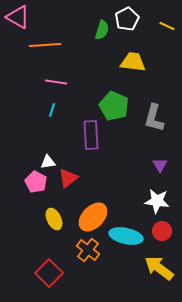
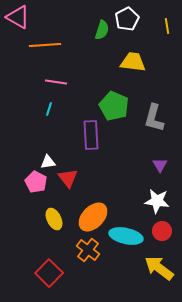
yellow line: rotated 56 degrees clockwise
cyan line: moved 3 px left, 1 px up
red triangle: rotated 30 degrees counterclockwise
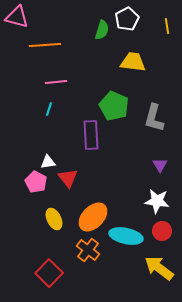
pink triangle: moved 1 px left; rotated 15 degrees counterclockwise
pink line: rotated 15 degrees counterclockwise
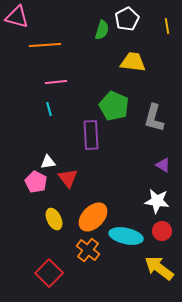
cyan line: rotated 32 degrees counterclockwise
purple triangle: moved 3 px right; rotated 28 degrees counterclockwise
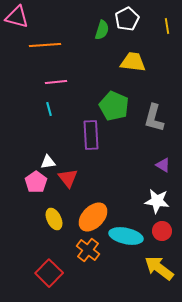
pink pentagon: rotated 10 degrees clockwise
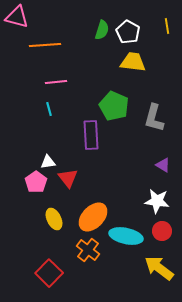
white pentagon: moved 1 px right, 13 px down; rotated 15 degrees counterclockwise
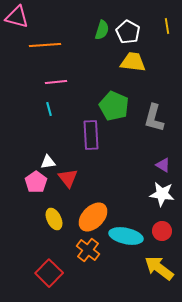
white star: moved 5 px right, 7 px up
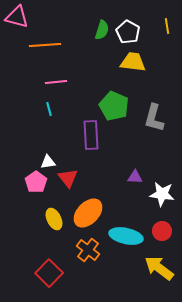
purple triangle: moved 28 px left, 12 px down; rotated 28 degrees counterclockwise
orange ellipse: moved 5 px left, 4 px up
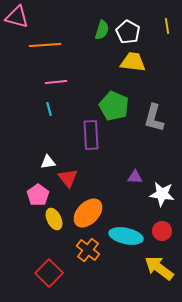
pink pentagon: moved 2 px right, 13 px down
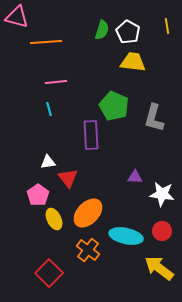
orange line: moved 1 px right, 3 px up
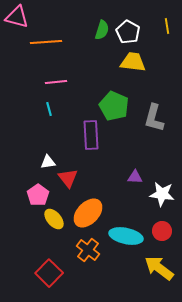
yellow ellipse: rotated 15 degrees counterclockwise
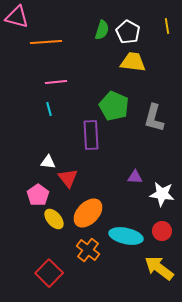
white triangle: rotated 14 degrees clockwise
